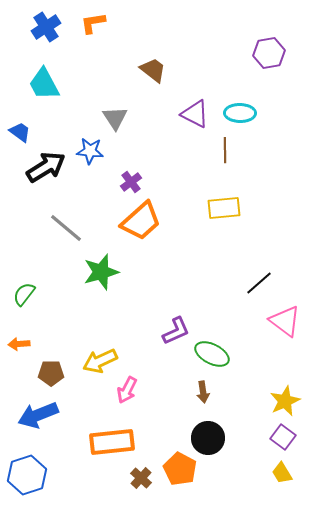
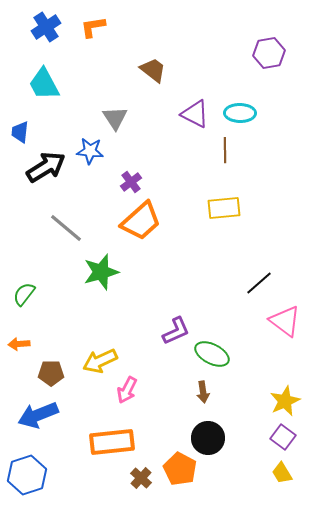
orange L-shape: moved 4 px down
blue trapezoid: rotated 120 degrees counterclockwise
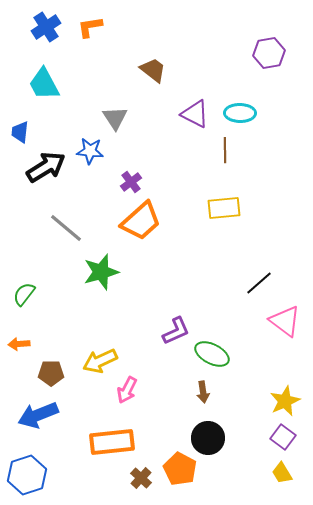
orange L-shape: moved 3 px left
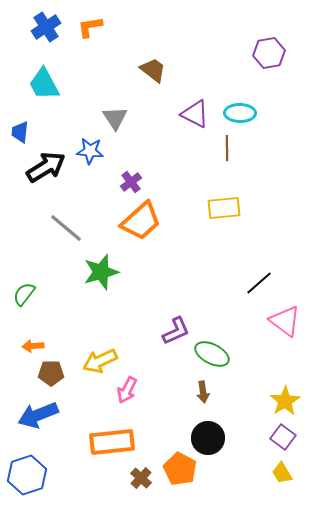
brown line: moved 2 px right, 2 px up
orange arrow: moved 14 px right, 2 px down
yellow star: rotated 8 degrees counterclockwise
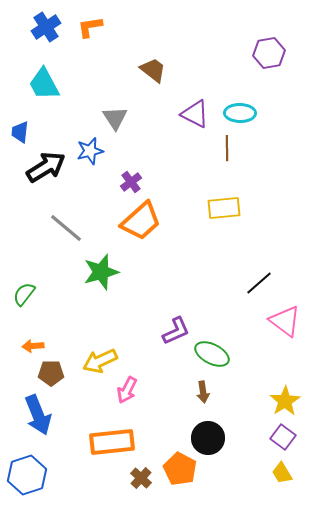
blue star: rotated 20 degrees counterclockwise
blue arrow: rotated 90 degrees counterclockwise
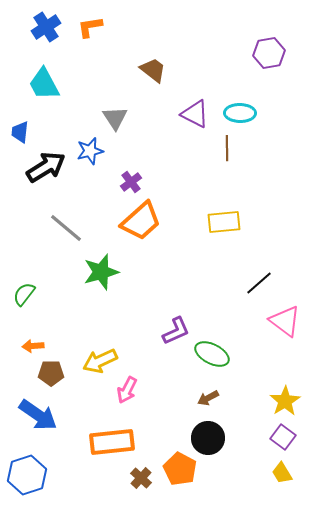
yellow rectangle: moved 14 px down
brown arrow: moved 5 px right, 6 px down; rotated 70 degrees clockwise
blue arrow: rotated 33 degrees counterclockwise
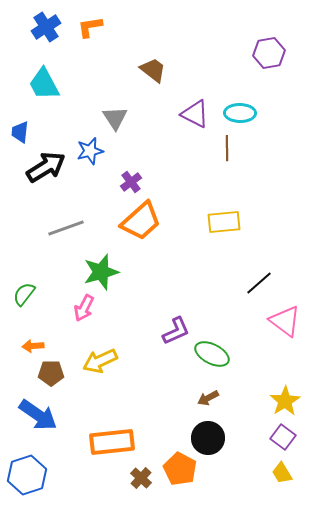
gray line: rotated 60 degrees counterclockwise
pink arrow: moved 43 px left, 82 px up
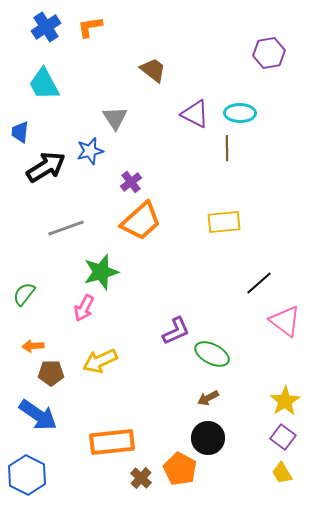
blue hexagon: rotated 15 degrees counterclockwise
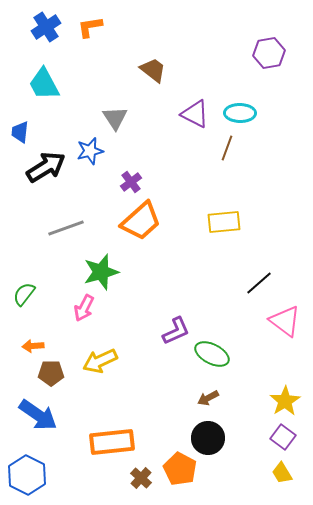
brown line: rotated 20 degrees clockwise
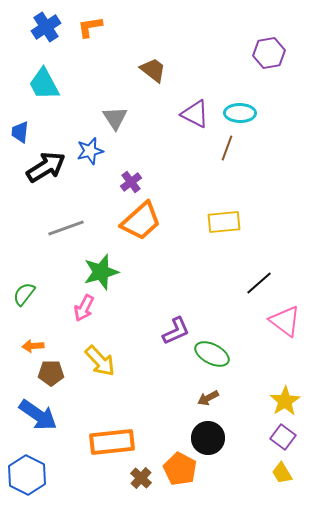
yellow arrow: rotated 108 degrees counterclockwise
